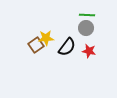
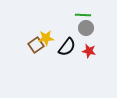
green line: moved 4 px left
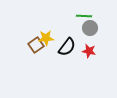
green line: moved 1 px right, 1 px down
gray circle: moved 4 px right
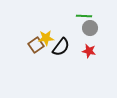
black semicircle: moved 6 px left
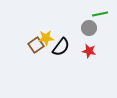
green line: moved 16 px right, 2 px up; rotated 14 degrees counterclockwise
gray circle: moved 1 px left
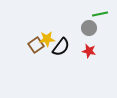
yellow star: moved 1 px right, 1 px down
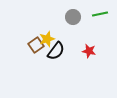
gray circle: moved 16 px left, 11 px up
yellow star: rotated 14 degrees counterclockwise
black semicircle: moved 5 px left, 4 px down
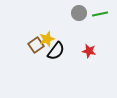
gray circle: moved 6 px right, 4 px up
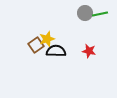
gray circle: moved 6 px right
black semicircle: rotated 126 degrees counterclockwise
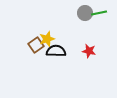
green line: moved 1 px left, 1 px up
